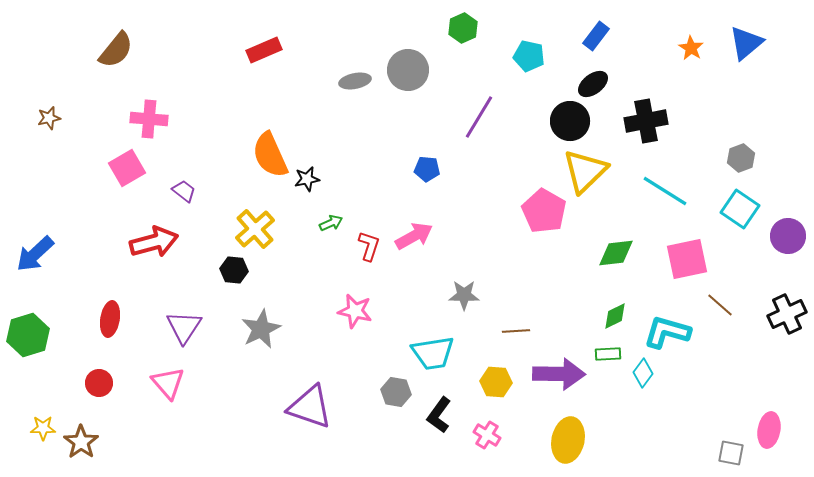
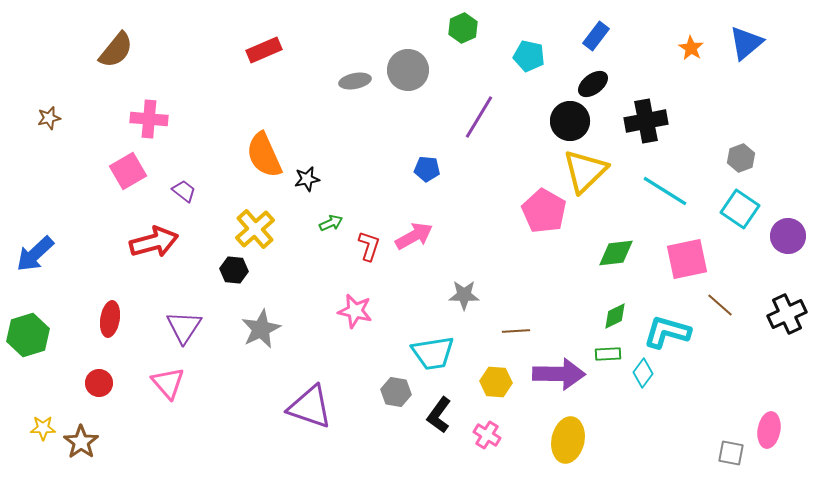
orange semicircle at (270, 155): moved 6 px left
pink square at (127, 168): moved 1 px right, 3 px down
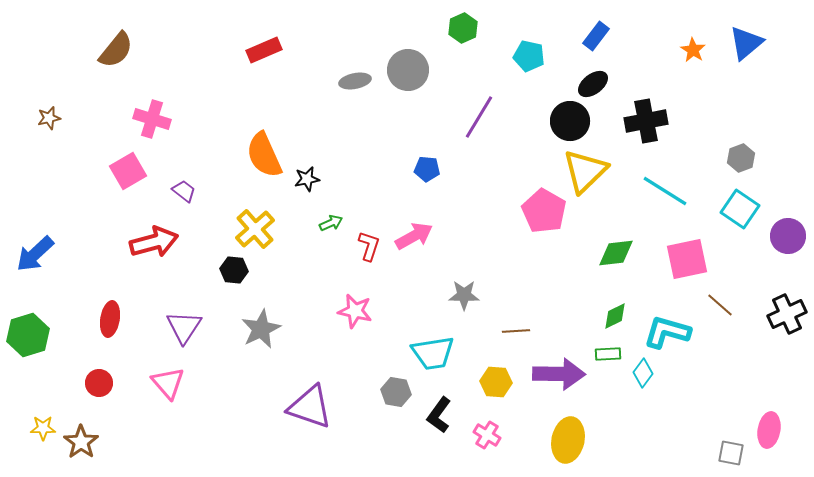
orange star at (691, 48): moved 2 px right, 2 px down
pink cross at (149, 119): moved 3 px right; rotated 12 degrees clockwise
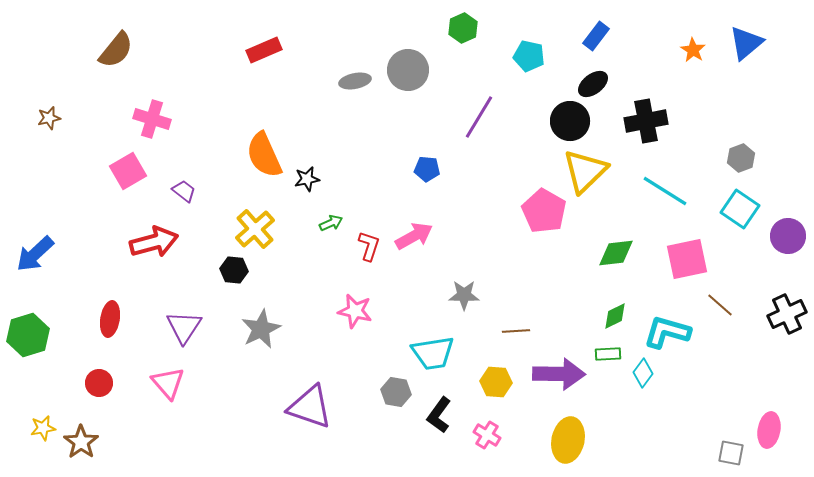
yellow star at (43, 428): rotated 10 degrees counterclockwise
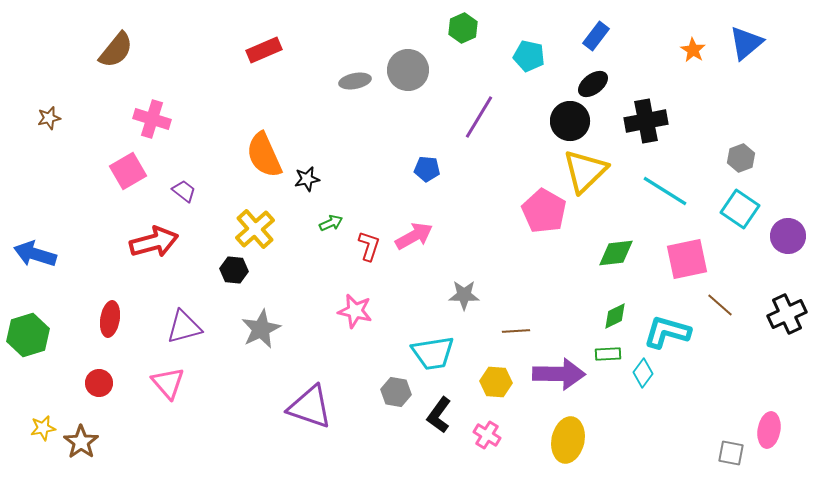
blue arrow at (35, 254): rotated 60 degrees clockwise
purple triangle at (184, 327): rotated 42 degrees clockwise
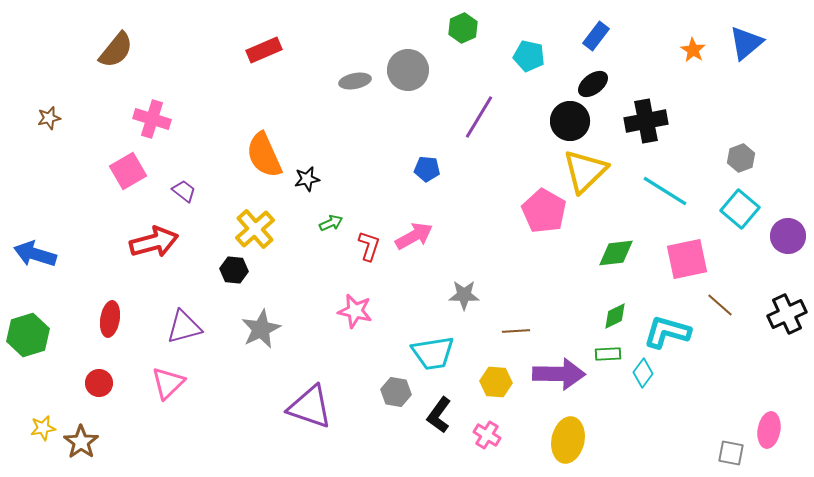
cyan square at (740, 209): rotated 6 degrees clockwise
pink triangle at (168, 383): rotated 27 degrees clockwise
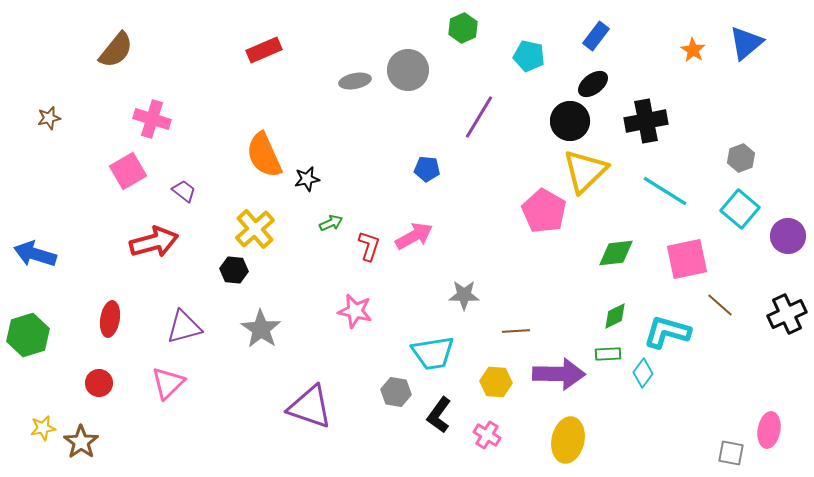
gray star at (261, 329): rotated 12 degrees counterclockwise
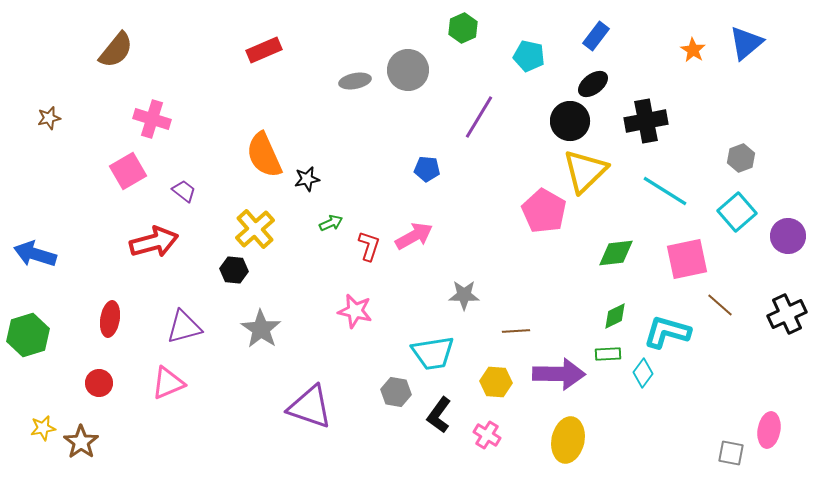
cyan square at (740, 209): moved 3 px left, 3 px down; rotated 9 degrees clockwise
pink triangle at (168, 383): rotated 21 degrees clockwise
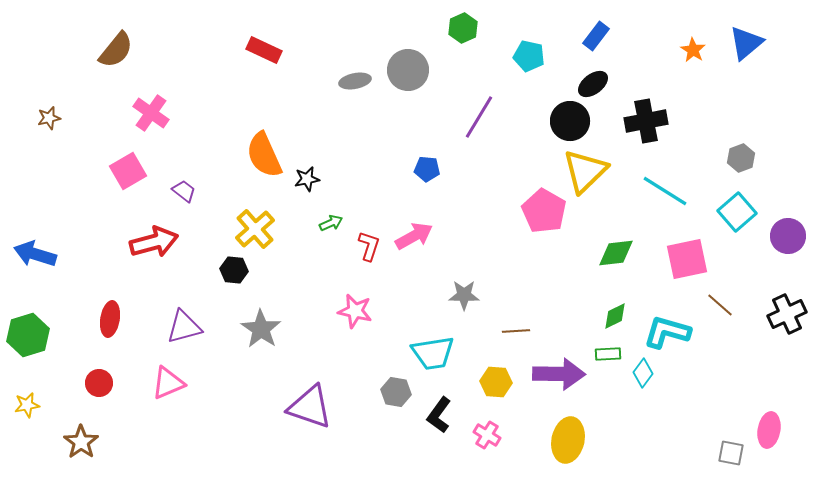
red rectangle at (264, 50): rotated 48 degrees clockwise
pink cross at (152, 119): moved 1 px left, 6 px up; rotated 18 degrees clockwise
yellow star at (43, 428): moved 16 px left, 23 px up
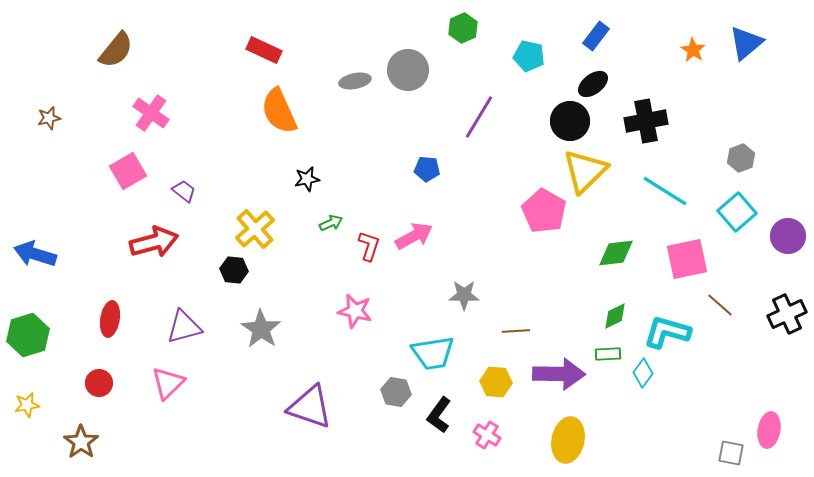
orange semicircle at (264, 155): moved 15 px right, 44 px up
pink triangle at (168, 383): rotated 21 degrees counterclockwise
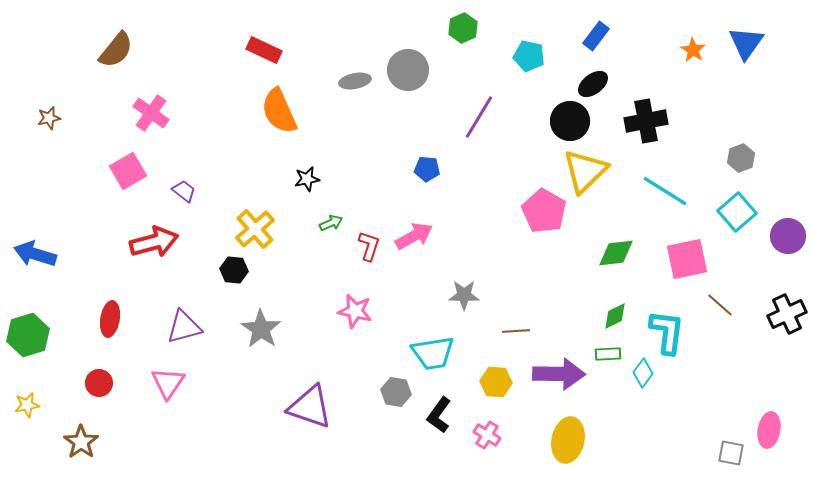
blue triangle at (746, 43): rotated 15 degrees counterclockwise
cyan L-shape at (667, 332): rotated 81 degrees clockwise
pink triangle at (168, 383): rotated 12 degrees counterclockwise
